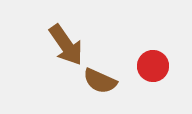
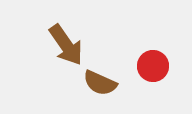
brown semicircle: moved 2 px down
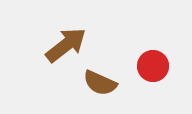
brown arrow: rotated 93 degrees counterclockwise
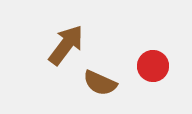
brown arrow: rotated 15 degrees counterclockwise
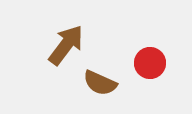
red circle: moved 3 px left, 3 px up
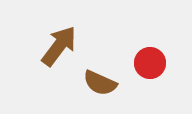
brown arrow: moved 7 px left, 1 px down
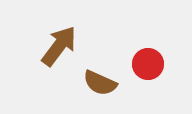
red circle: moved 2 px left, 1 px down
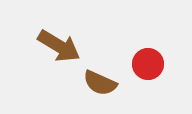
brown arrow: rotated 84 degrees clockwise
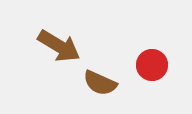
red circle: moved 4 px right, 1 px down
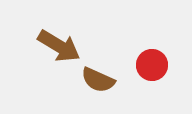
brown semicircle: moved 2 px left, 3 px up
